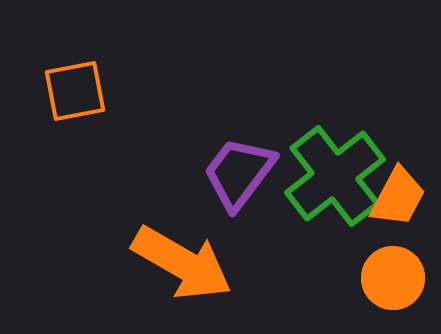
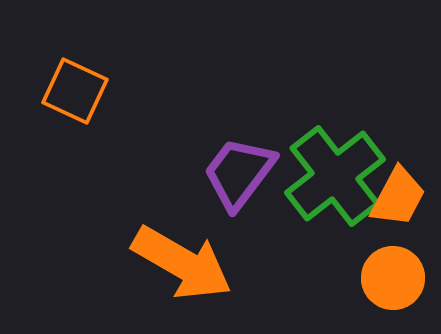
orange square: rotated 36 degrees clockwise
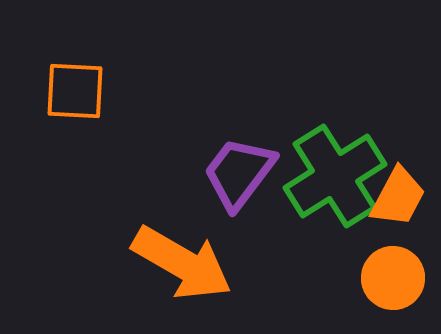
orange square: rotated 22 degrees counterclockwise
green cross: rotated 6 degrees clockwise
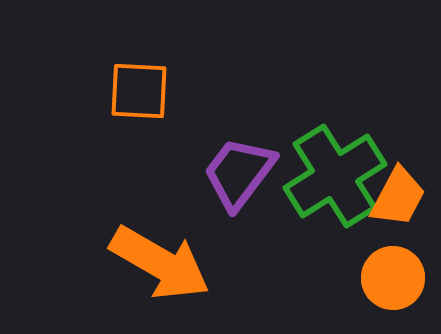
orange square: moved 64 px right
orange arrow: moved 22 px left
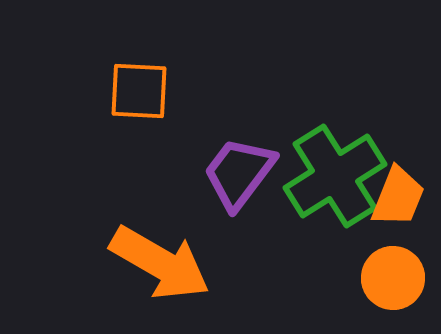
orange trapezoid: rotated 6 degrees counterclockwise
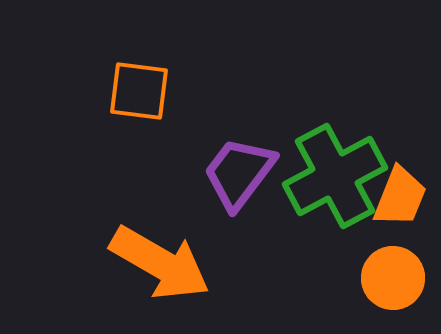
orange square: rotated 4 degrees clockwise
green cross: rotated 4 degrees clockwise
orange trapezoid: moved 2 px right
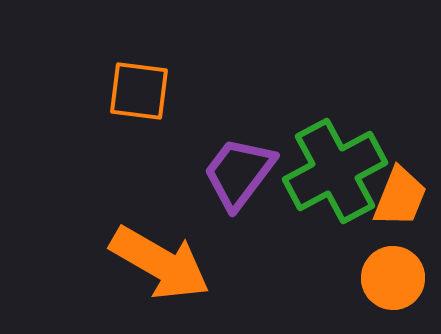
green cross: moved 5 px up
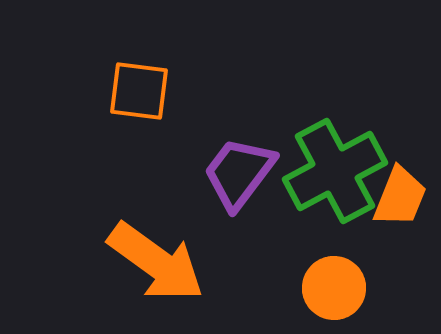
orange arrow: moved 4 px left, 1 px up; rotated 6 degrees clockwise
orange circle: moved 59 px left, 10 px down
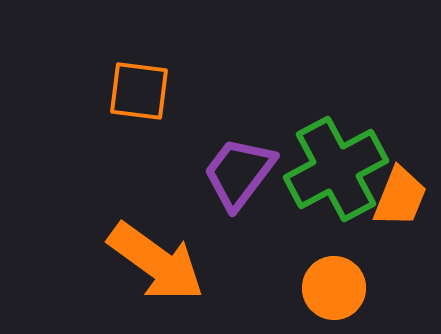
green cross: moved 1 px right, 2 px up
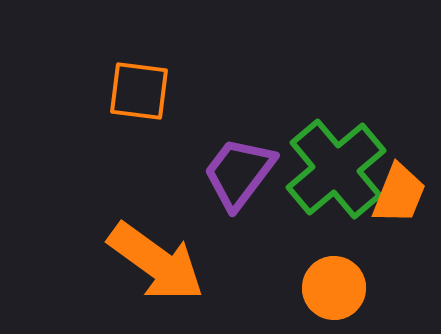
green cross: rotated 12 degrees counterclockwise
orange trapezoid: moved 1 px left, 3 px up
